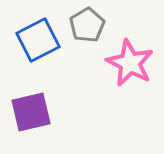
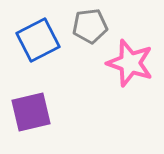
gray pentagon: moved 3 px right, 1 px down; rotated 24 degrees clockwise
pink star: rotated 9 degrees counterclockwise
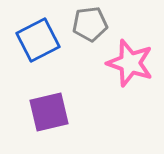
gray pentagon: moved 2 px up
purple square: moved 18 px right
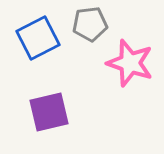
blue square: moved 2 px up
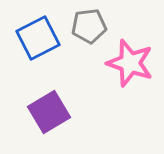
gray pentagon: moved 1 px left, 2 px down
purple square: rotated 18 degrees counterclockwise
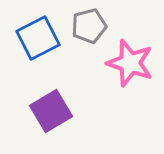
gray pentagon: rotated 8 degrees counterclockwise
purple square: moved 2 px right, 1 px up
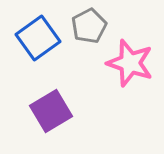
gray pentagon: rotated 12 degrees counterclockwise
blue square: rotated 9 degrees counterclockwise
